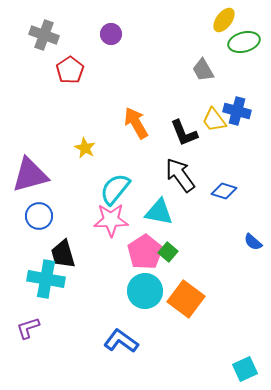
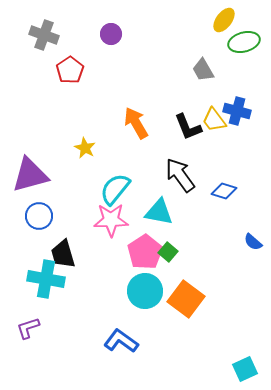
black L-shape: moved 4 px right, 6 px up
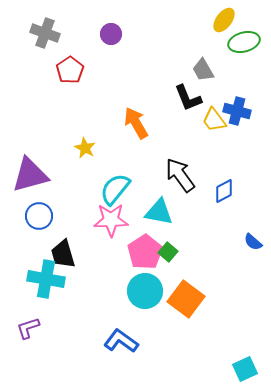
gray cross: moved 1 px right, 2 px up
black L-shape: moved 29 px up
blue diamond: rotated 45 degrees counterclockwise
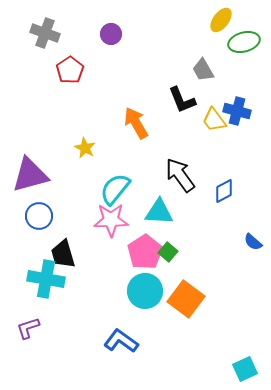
yellow ellipse: moved 3 px left
black L-shape: moved 6 px left, 2 px down
cyan triangle: rotated 8 degrees counterclockwise
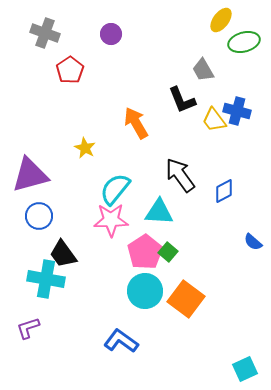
black trapezoid: rotated 20 degrees counterclockwise
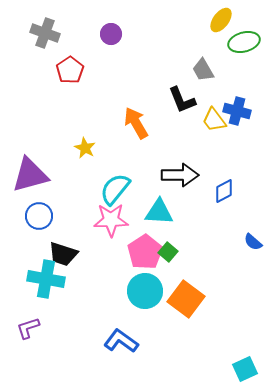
black arrow: rotated 126 degrees clockwise
black trapezoid: rotated 36 degrees counterclockwise
